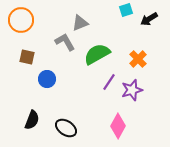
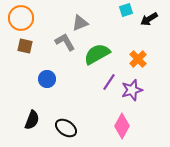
orange circle: moved 2 px up
brown square: moved 2 px left, 11 px up
pink diamond: moved 4 px right
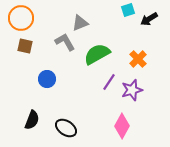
cyan square: moved 2 px right
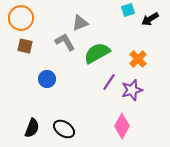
black arrow: moved 1 px right
green semicircle: moved 1 px up
black semicircle: moved 8 px down
black ellipse: moved 2 px left, 1 px down
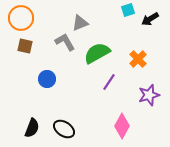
purple star: moved 17 px right, 5 px down
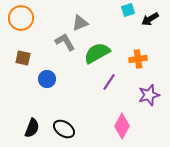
brown square: moved 2 px left, 12 px down
orange cross: rotated 36 degrees clockwise
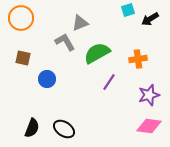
pink diamond: moved 27 px right; rotated 70 degrees clockwise
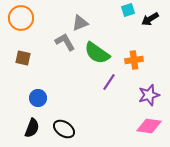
green semicircle: rotated 116 degrees counterclockwise
orange cross: moved 4 px left, 1 px down
blue circle: moved 9 px left, 19 px down
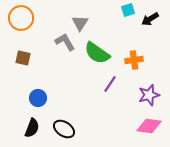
gray triangle: rotated 36 degrees counterclockwise
purple line: moved 1 px right, 2 px down
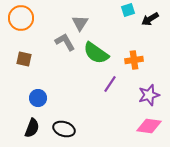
green semicircle: moved 1 px left
brown square: moved 1 px right, 1 px down
black ellipse: rotated 15 degrees counterclockwise
